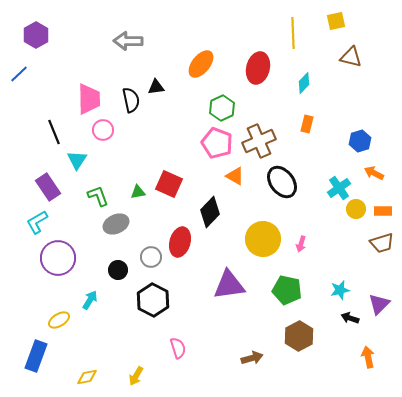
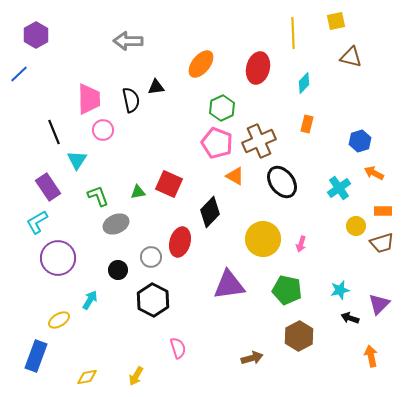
yellow circle at (356, 209): moved 17 px down
orange arrow at (368, 357): moved 3 px right, 1 px up
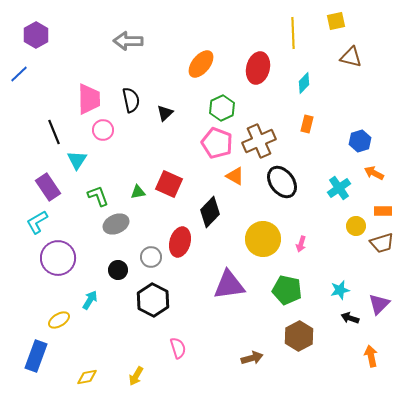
black triangle at (156, 87): moved 9 px right, 26 px down; rotated 36 degrees counterclockwise
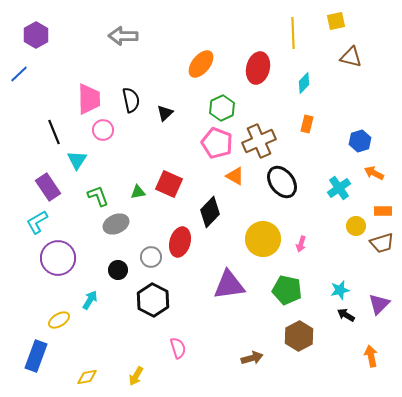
gray arrow at (128, 41): moved 5 px left, 5 px up
black arrow at (350, 318): moved 4 px left, 3 px up; rotated 12 degrees clockwise
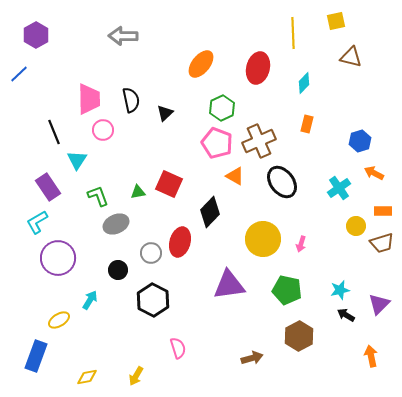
gray circle at (151, 257): moved 4 px up
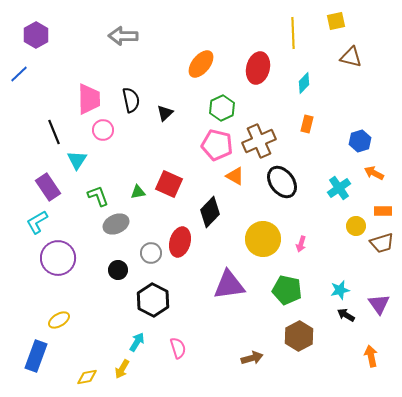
pink pentagon at (217, 143): moved 2 px down; rotated 8 degrees counterclockwise
cyan arrow at (90, 300): moved 47 px right, 42 px down
purple triangle at (379, 304): rotated 20 degrees counterclockwise
yellow arrow at (136, 376): moved 14 px left, 7 px up
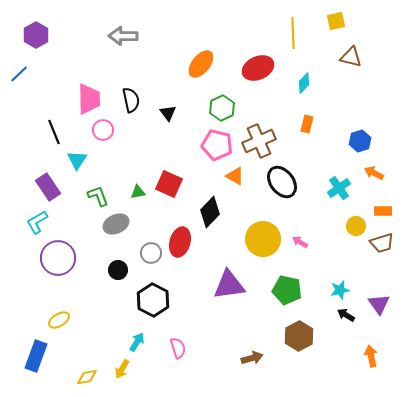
red ellipse at (258, 68): rotated 52 degrees clockwise
black triangle at (165, 113): moved 3 px right; rotated 24 degrees counterclockwise
pink arrow at (301, 244): moved 1 px left, 2 px up; rotated 105 degrees clockwise
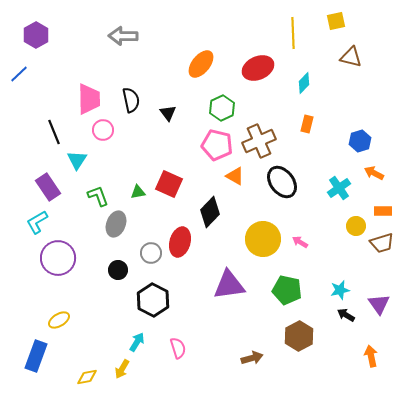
gray ellipse at (116, 224): rotated 45 degrees counterclockwise
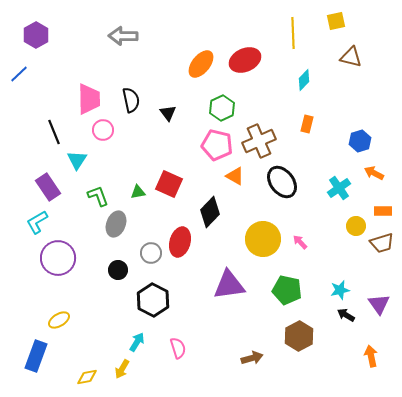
red ellipse at (258, 68): moved 13 px left, 8 px up
cyan diamond at (304, 83): moved 3 px up
pink arrow at (300, 242): rotated 14 degrees clockwise
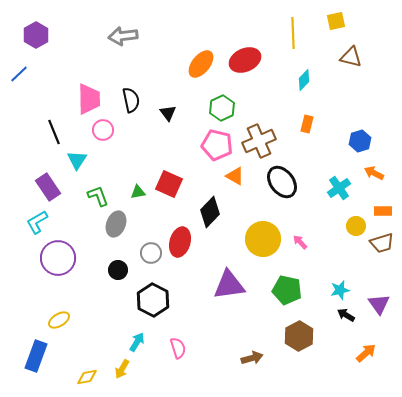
gray arrow at (123, 36): rotated 8 degrees counterclockwise
orange arrow at (371, 356): moved 5 px left, 3 px up; rotated 60 degrees clockwise
